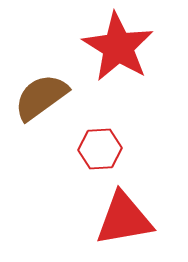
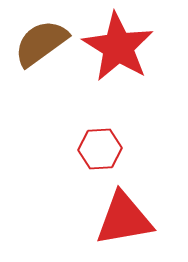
brown semicircle: moved 54 px up
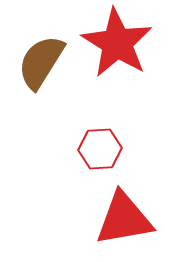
brown semicircle: moved 19 px down; rotated 22 degrees counterclockwise
red star: moved 1 px left, 4 px up
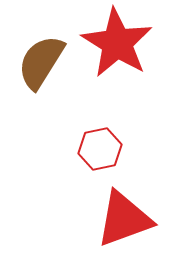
red hexagon: rotated 9 degrees counterclockwise
red triangle: rotated 10 degrees counterclockwise
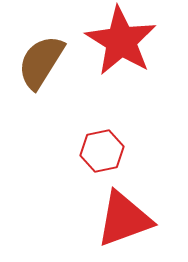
red star: moved 4 px right, 2 px up
red hexagon: moved 2 px right, 2 px down
